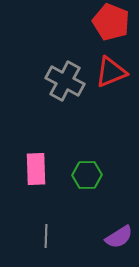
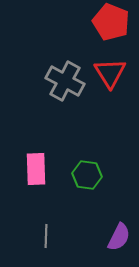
red triangle: moved 1 px left, 1 px down; rotated 40 degrees counterclockwise
green hexagon: rotated 8 degrees clockwise
purple semicircle: rotated 32 degrees counterclockwise
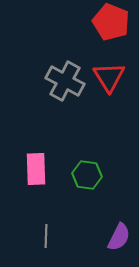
red triangle: moved 1 px left, 4 px down
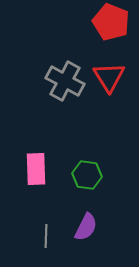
purple semicircle: moved 33 px left, 10 px up
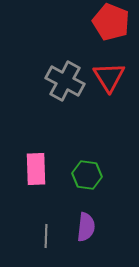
purple semicircle: rotated 20 degrees counterclockwise
